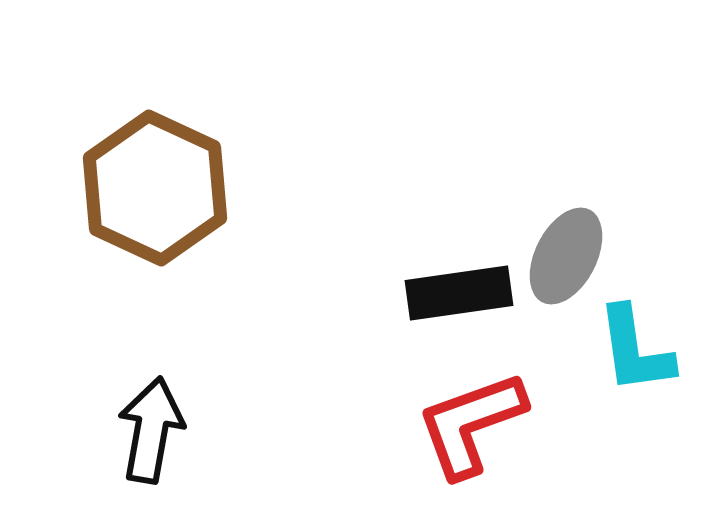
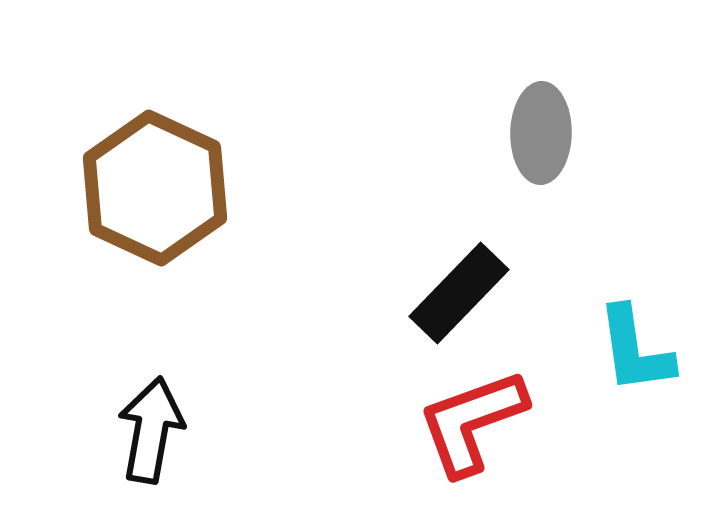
gray ellipse: moved 25 px left, 123 px up; rotated 26 degrees counterclockwise
black rectangle: rotated 38 degrees counterclockwise
red L-shape: moved 1 px right, 2 px up
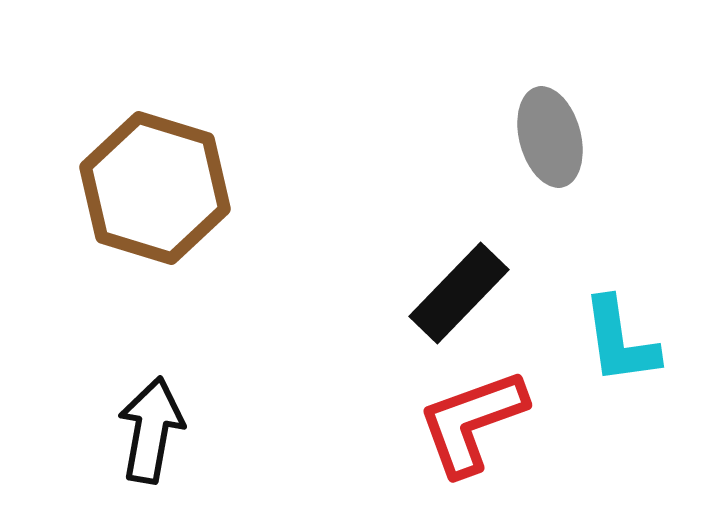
gray ellipse: moved 9 px right, 4 px down; rotated 16 degrees counterclockwise
brown hexagon: rotated 8 degrees counterclockwise
cyan L-shape: moved 15 px left, 9 px up
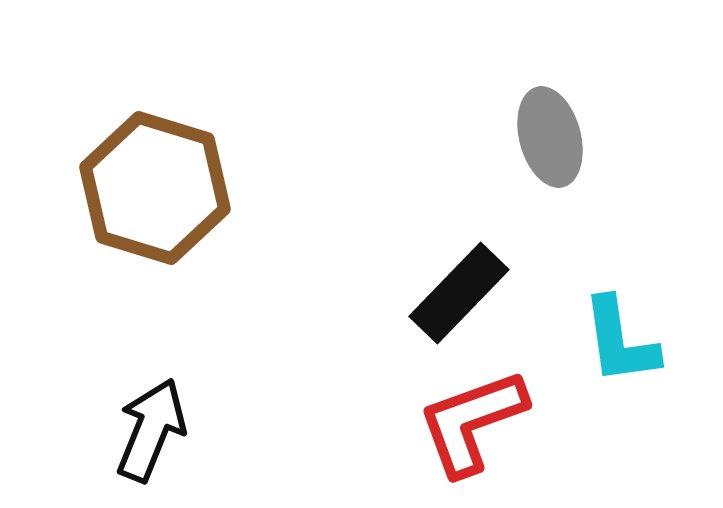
black arrow: rotated 12 degrees clockwise
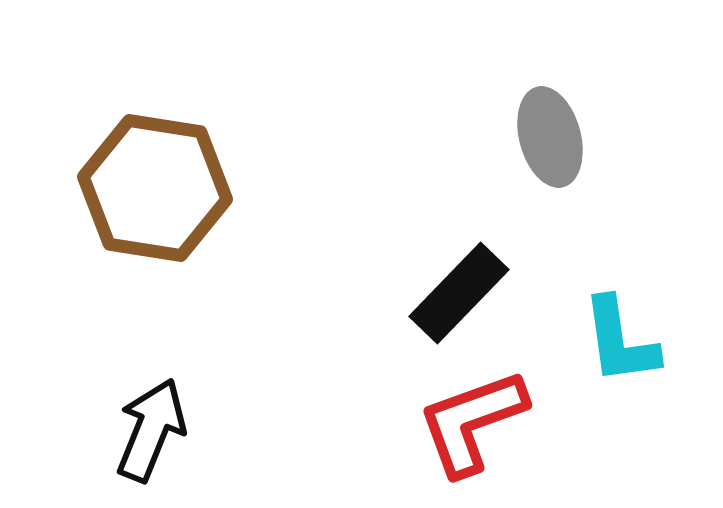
brown hexagon: rotated 8 degrees counterclockwise
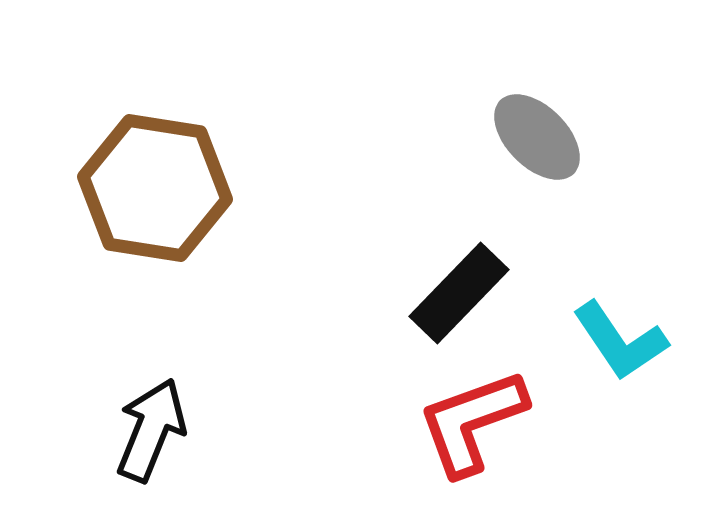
gray ellipse: moved 13 px left; rotated 30 degrees counterclockwise
cyan L-shape: rotated 26 degrees counterclockwise
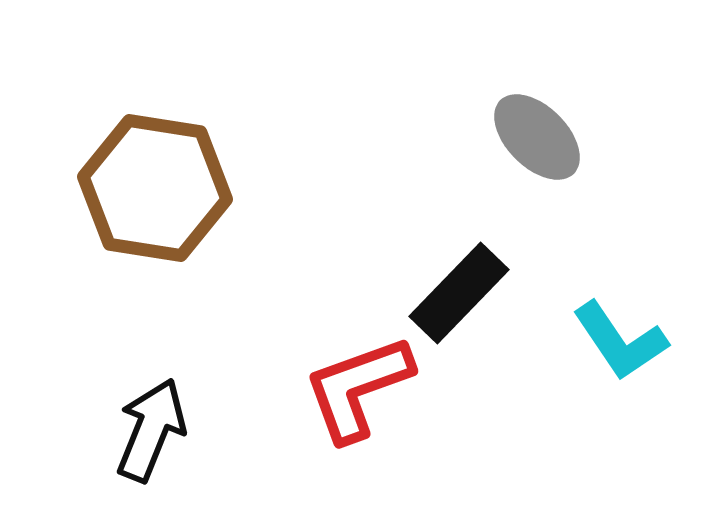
red L-shape: moved 114 px left, 34 px up
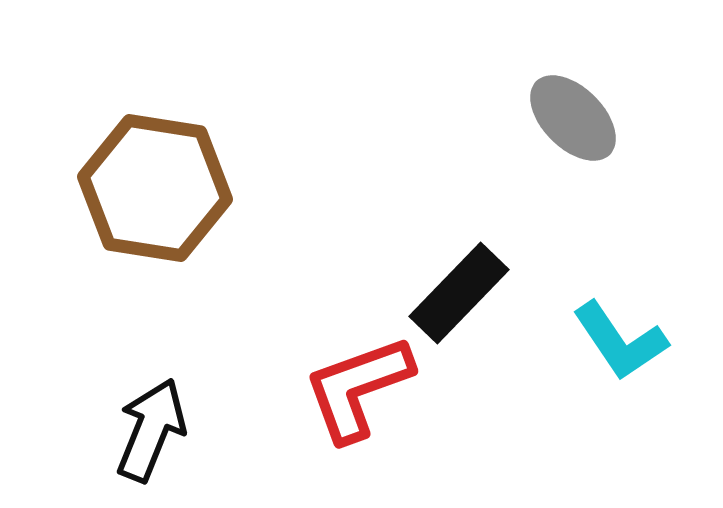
gray ellipse: moved 36 px right, 19 px up
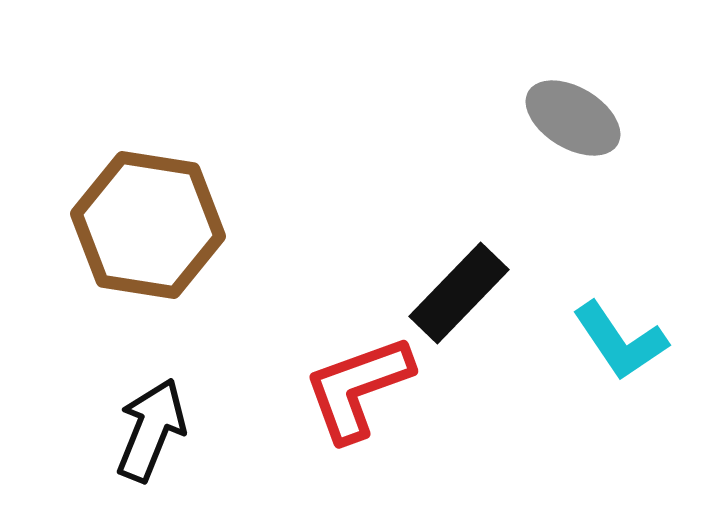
gray ellipse: rotated 14 degrees counterclockwise
brown hexagon: moved 7 px left, 37 px down
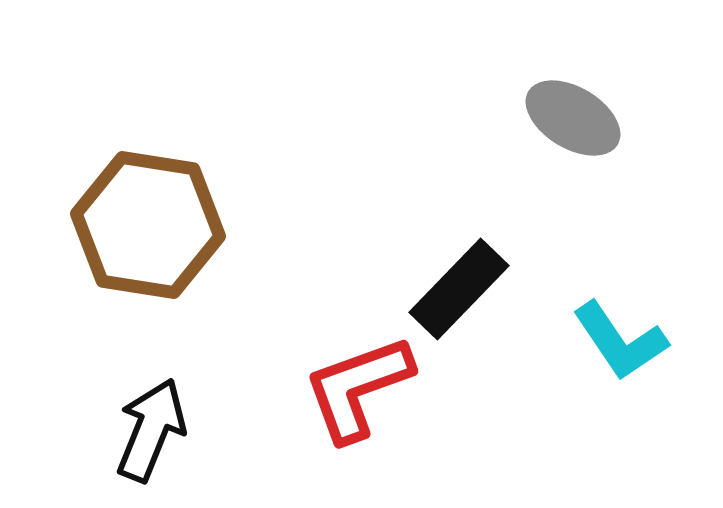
black rectangle: moved 4 px up
